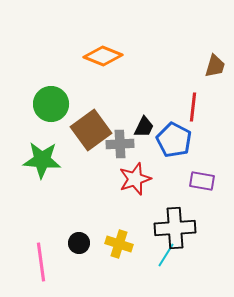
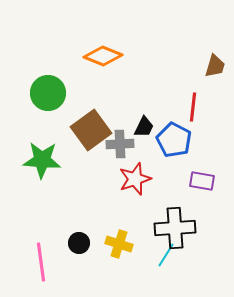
green circle: moved 3 px left, 11 px up
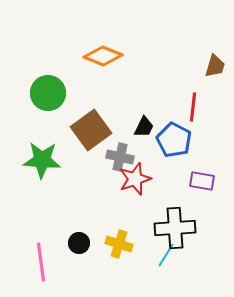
gray cross: moved 13 px down; rotated 16 degrees clockwise
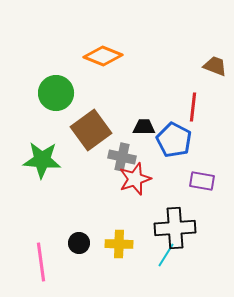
brown trapezoid: rotated 85 degrees counterclockwise
green circle: moved 8 px right
black trapezoid: rotated 115 degrees counterclockwise
gray cross: moved 2 px right
yellow cross: rotated 16 degrees counterclockwise
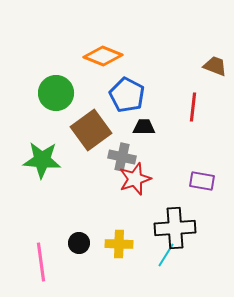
blue pentagon: moved 47 px left, 45 px up
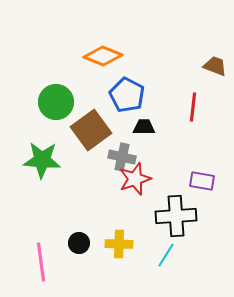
green circle: moved 9 px down
black cross: moved 1 px right, 12 px up
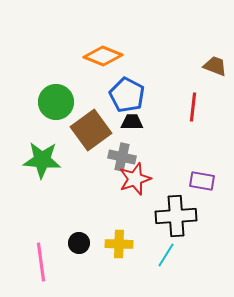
black trapezoid: moved 12 px left, 5 px up
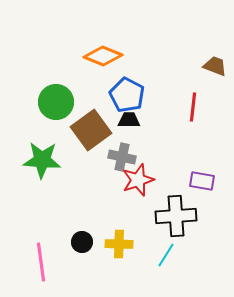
black trapezoid: moved 3 px left, 2 px up
red star: moved 3 px right, 1 px down
black circle: moved 3 px right, 1 px up
